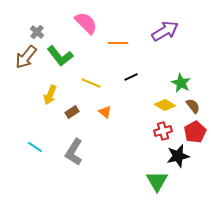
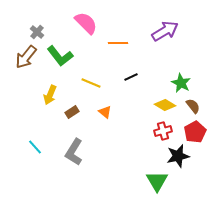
cyan line: rotated 14 degrees clockwise
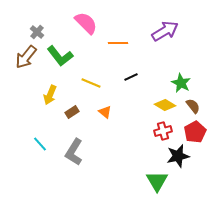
cyan line: moved 5 px right, 3 px up
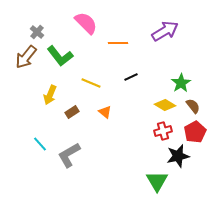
green star: rotated 12 degrees clockwise
gray L-shape: moved 5 px left, 3 px down; rotated 28 degrees clockwise
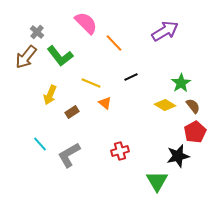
orange line: moved 4 px left; rotated 48 degrees clockwise
orange triangle: moved 9 px up
red cross: moved 43 px left, 20 px down
